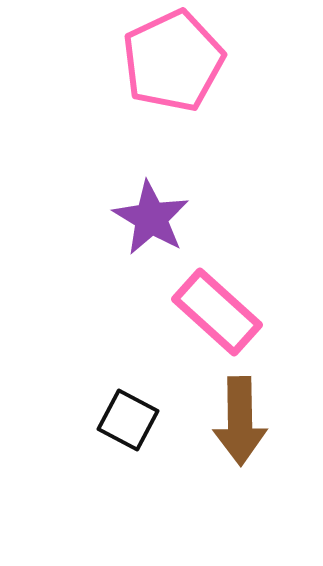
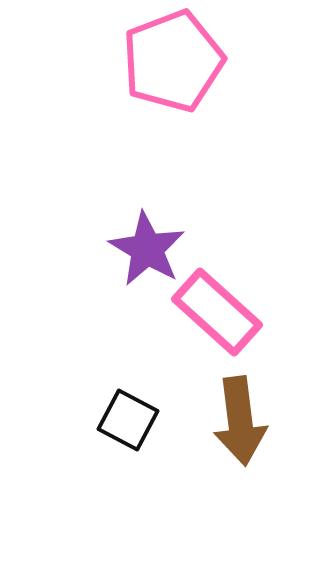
pink pentagon: rotated 4 degrees clockwise
purple star: moved 4 px left, 31 px down
brown arrow: rotated 6 degrees counterclockwise
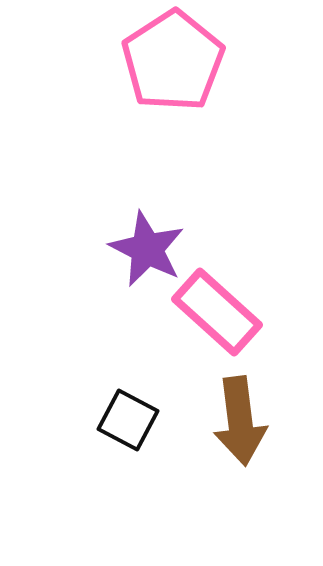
pink pentagon: rotated 12 degrees counterclockwise
purple star: rotated 4 degrees counterclockwise
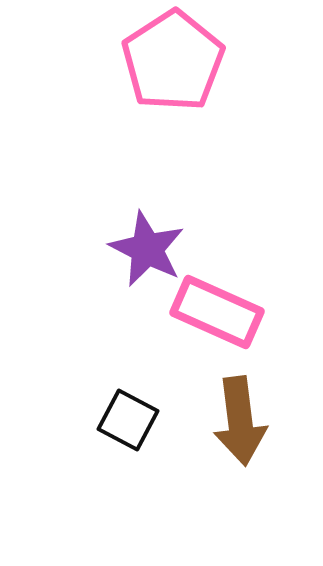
pink rectangle: rotated 18 degrees counterclockwise
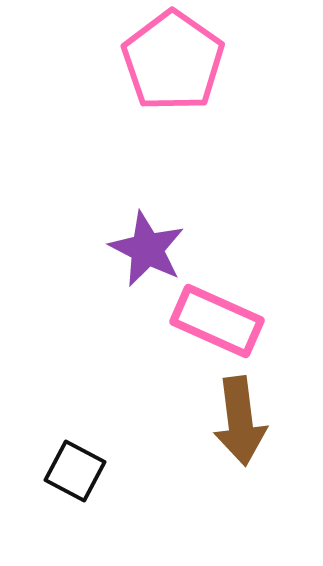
pink pentagon: rotated 4 degrees counterclockwise
pink rectangle: moved 9 px down
black square: moved 53 px left, 51 px down
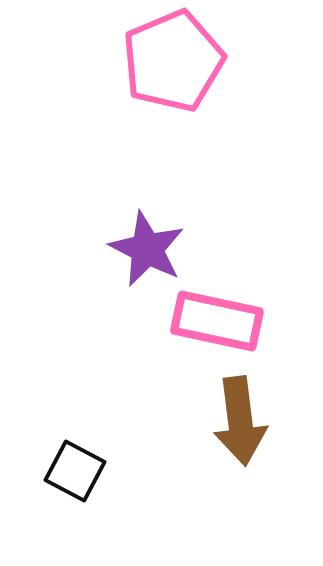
pink pentagon: rotated 14 degrees clockwise
pink rectangle: rotated 12 degrees counterclockwise
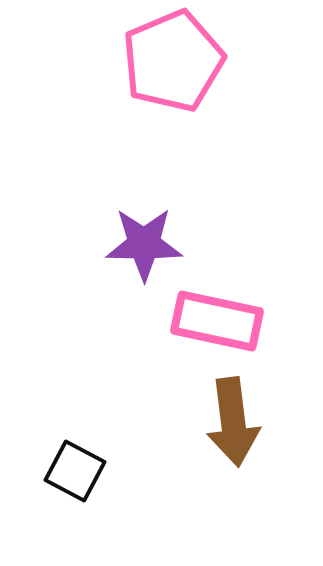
purple star: moved 3 px left, 5 px up; rotated 26 degrees counterclockwise
brown arrow: moved 7 px left, 1 px down
